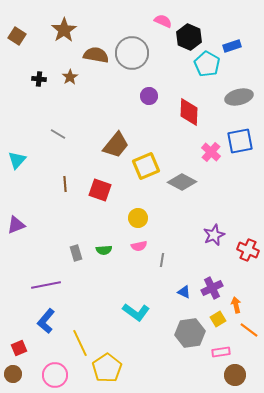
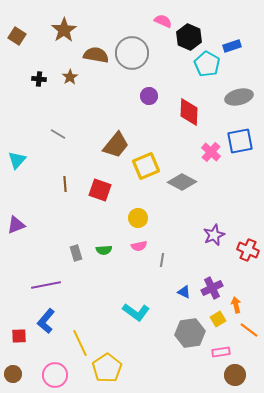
red square at (19, 348): moved 12 px up; rotated 21 degrees clockwise
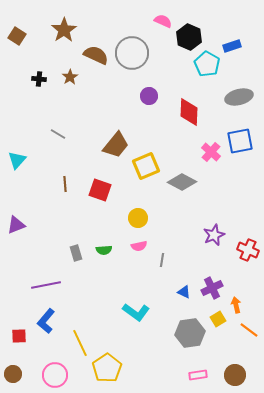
brown semicircle at (96, 55): rotated 15 degrees clockwise
pink rectangle at (221, 352): moved 23 px left, 23 px down
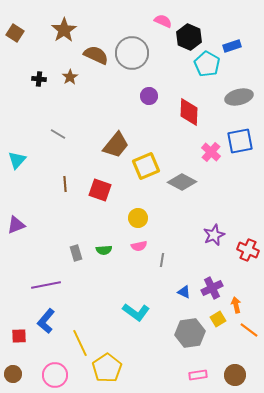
brown square at (17, 36): moved 2 px left, 3 px up
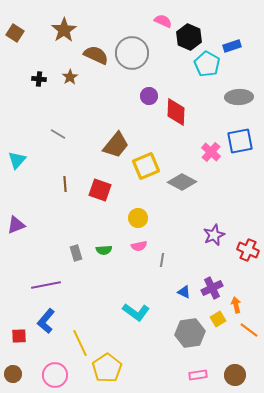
gray ellipse at (239, 97): rotated 12 degrees clockwise
red diamond at (189, 112): moved 13 px left
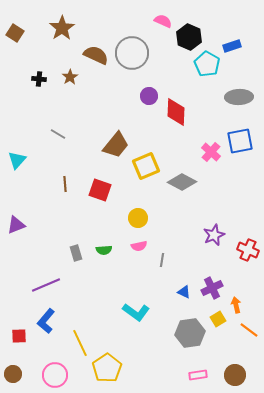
brown star at (64, 30): moved 2 px left, 2 px up
purple line at (46, 285): rotated 12 degrees counterclockwise
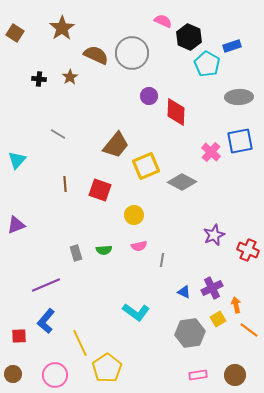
yellow circle at (138, 218): moved 4 px left, 3 px up
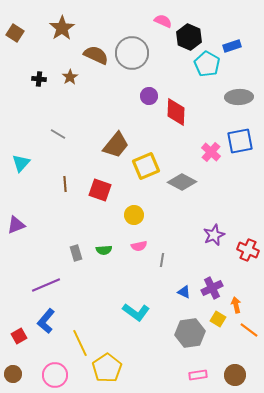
cyan triangle at (17, 160): moved 4 px right, 3 px down
yellow square at (218, 319): rotated 28 degrees counterclockwise
red square at (19, 336): rotated 28 degrees counterclockwise
